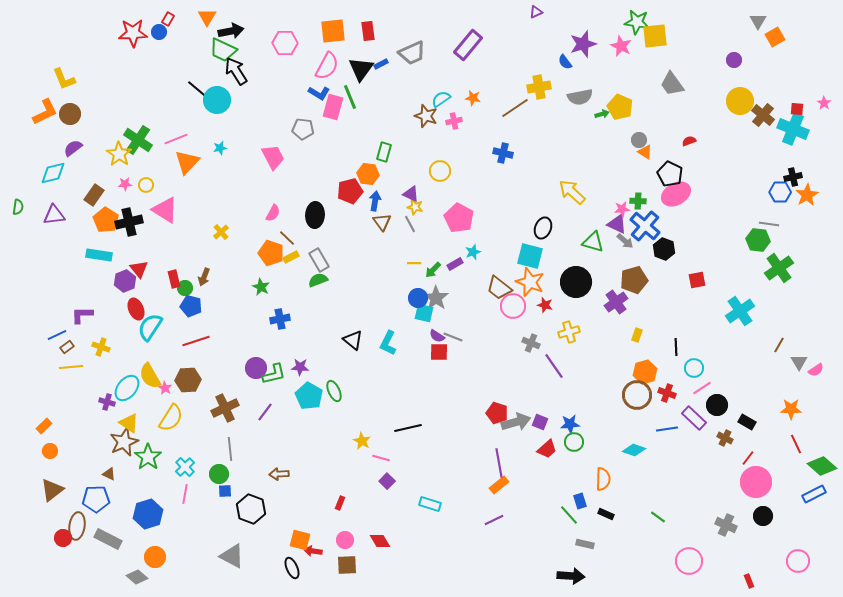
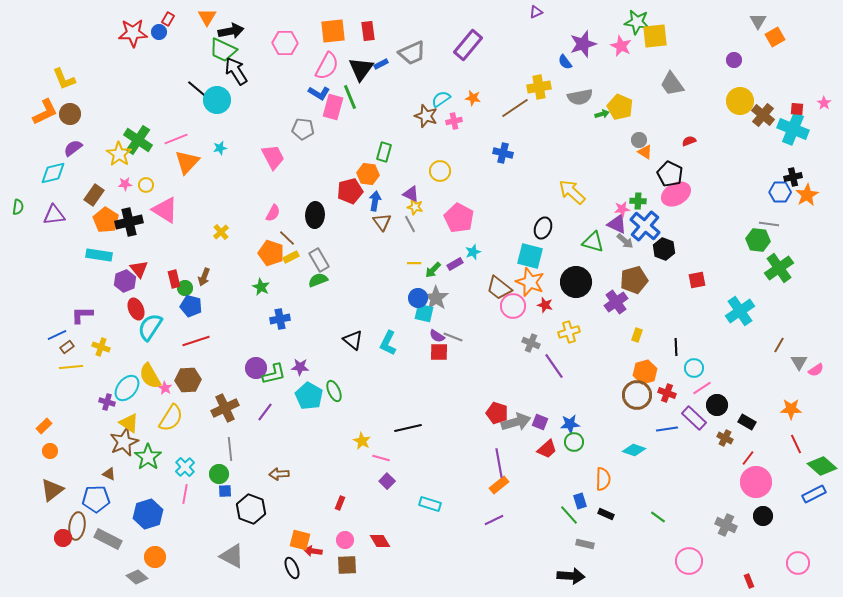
pink circle at (798, 561): moved 2 px down
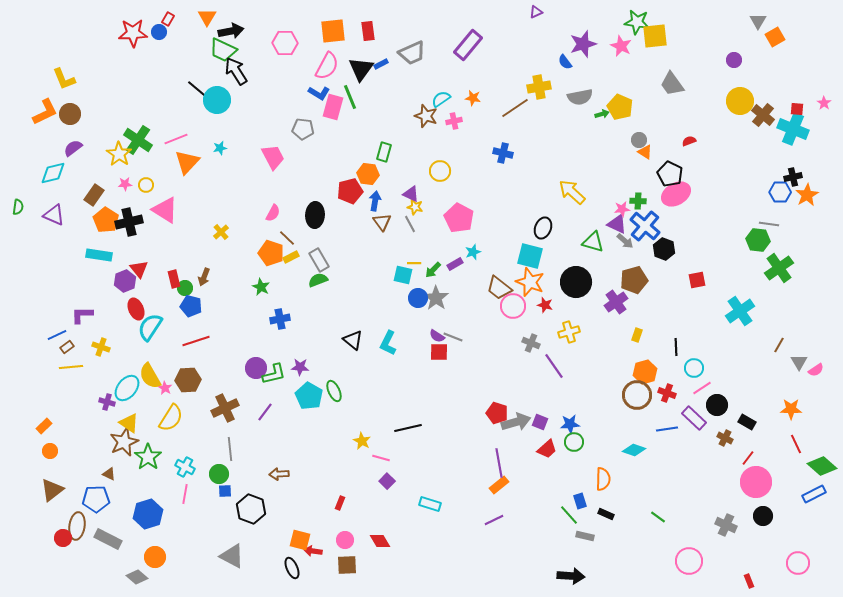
purple triangle at (54, 215): rotated 30 degrees clockwise
cyan square at (424, 313): moved 21 px left, 38 px up
cyan cross at (185, 467): rotated 18 degrees counterclockwise
gray rectangle at (585, 544): moved 8 px up
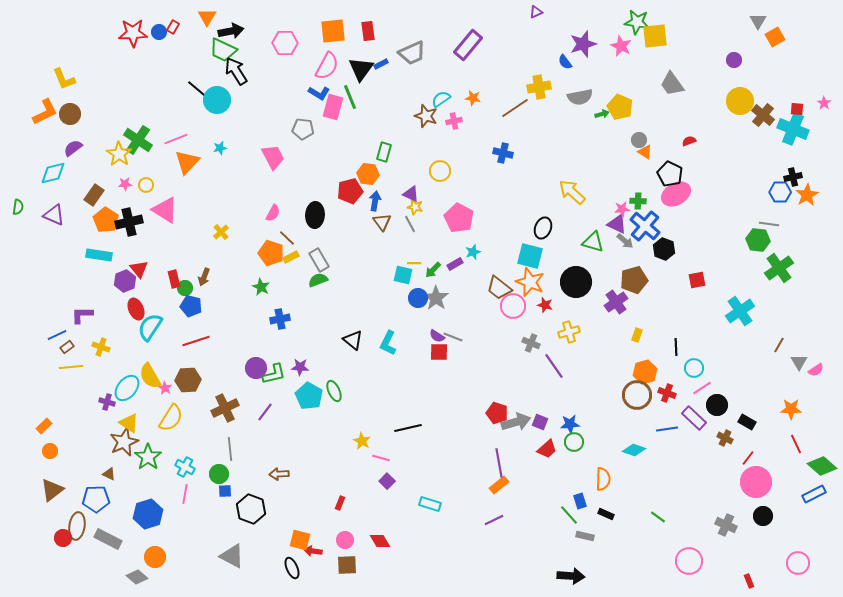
red rectangle at (168, 19): moved 5 px right, 8 px down
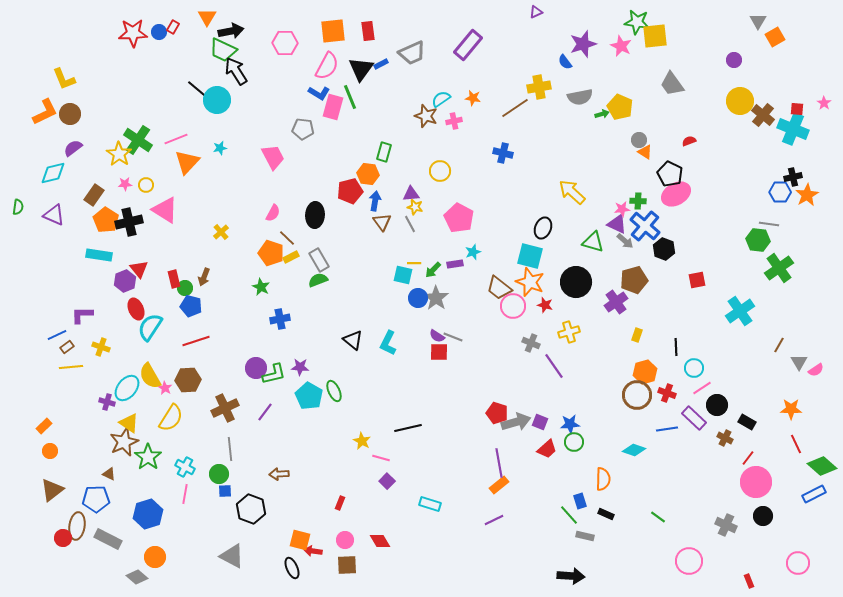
purple triangle at (411, 194): rotated 30 degrees counterclockwise
purple rectangle at (455, 264): rotated 21 degrees clockwise
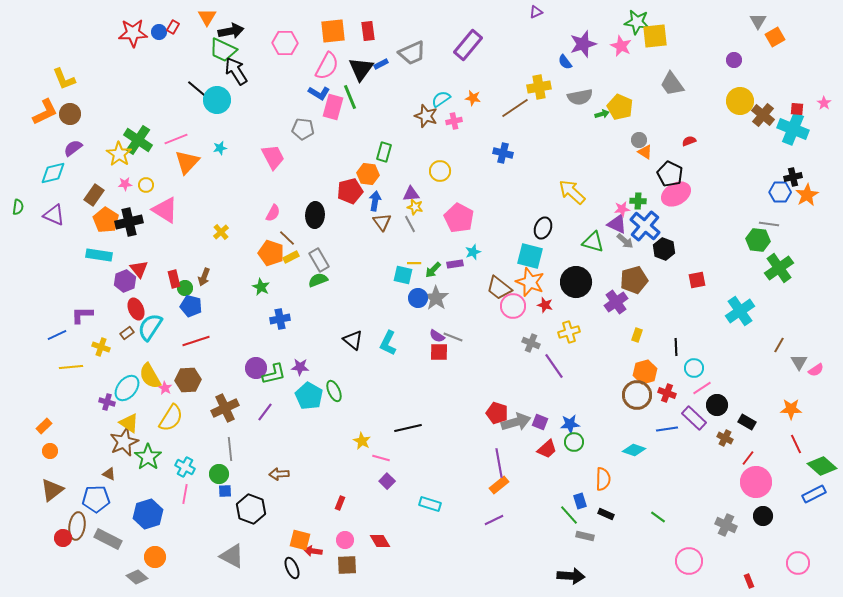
brown rectangle at (67, 347): moved 60 px right, 14 px up
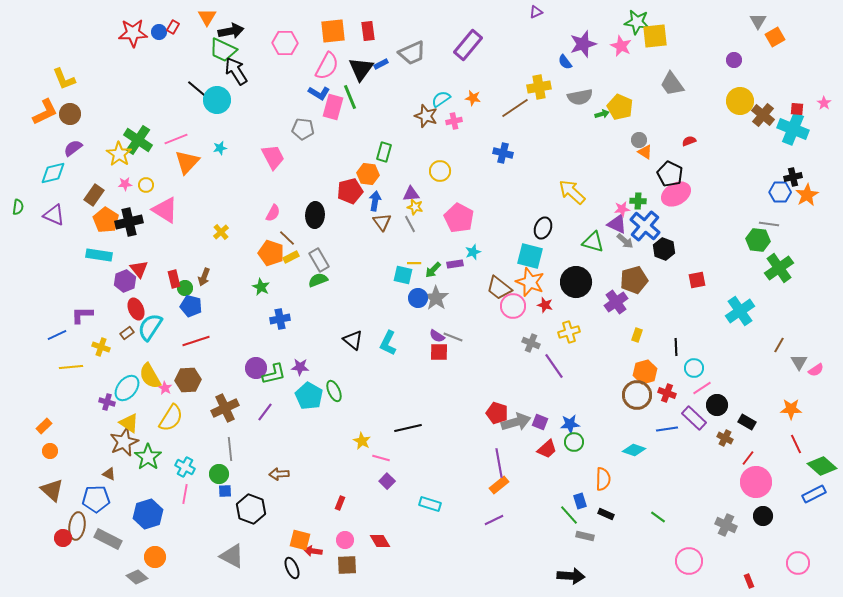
brown triangle at (52, 490): rotated 40 degrees counterclockwise
